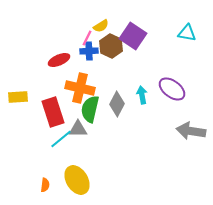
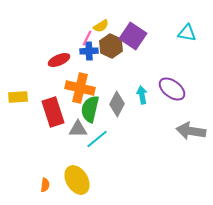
cyan line: moved 36 px right
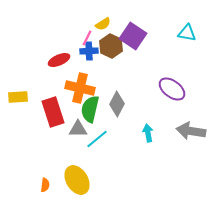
yellow semicircle: moved 2 px right, 2 px up
cyan arrow: moved 6 px right, 38 px down
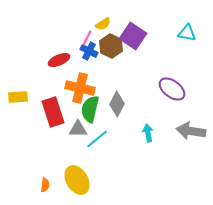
blue cross: rotated 30 degrees clockwise
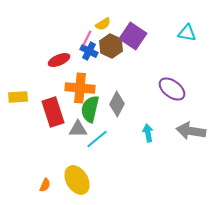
orange cross: rotated 8 degrees counterclockwise
orange semicircle: rotated 16 degrees clockwise
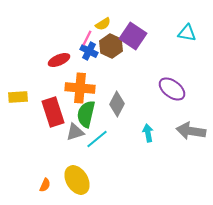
green semicircle: moved 4 px left, 5 px down
gray triangle: moved 3 px left, 3 px down; rotated 18 degrees counterclockwise
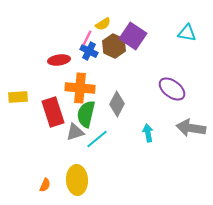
brown hexagon: moved 3 px right
red ellipse: rotated 15 degrees clockwise
gray arrow: moved 3 px up
yellow ellipse: rotated 28 degrees clockwise
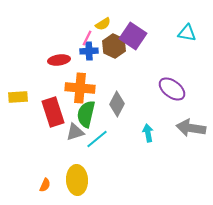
blue cross: rotated 30 degrees counterclockwise
